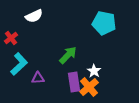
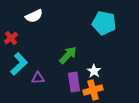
orange cross: moved 4 px right, 3 px down; rotated 24 degrees clockwise
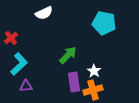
white semicircle: moved 10 px right, 3 px up
purple triangle: moved 12 px left, 8 px down
